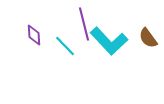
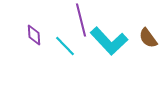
purple line: moved 3 px left, 4 px up
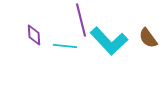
cyan line: rotated 40 degrees counterclockwise
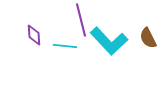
brown semicircle: rotated 10 degrees clockwise
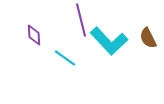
cyan line: moved 12 px down; rotated 30 degrees clockwise
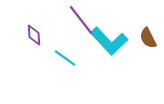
purple line: rotated 24 degrees counterclockwise
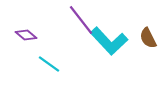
purple diamond: moved 8 px left; rotated 45 degrees counterclockwise
cyan line: moved 16 px left, 6 px down
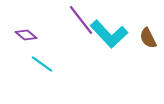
cyan L-shape: moved 7 px up
cyan line: moved 7 px left
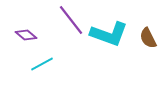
purple line: moved 10 px left
cyan L-shape: rotated 27 degrees counterclockwise
cyan line: rotated 65 degrees counterclockwise
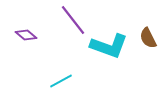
purple line: moved 2 px right
cyan L-shape: moved 12 px down
cyan line: moved 19 px right, 17 px down
